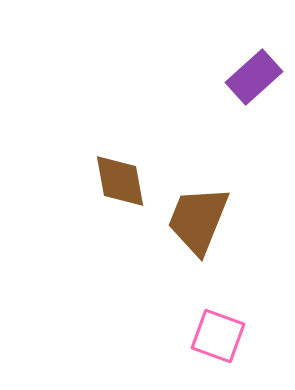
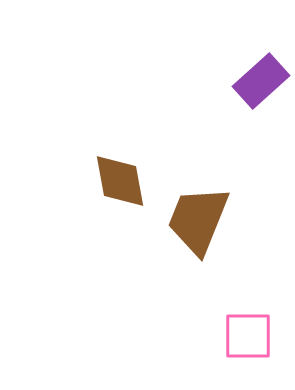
purple rectangle: moved 7 px right, 4 px down
pink square: moved 30 px right; rotated 20 degrees counterclockwise
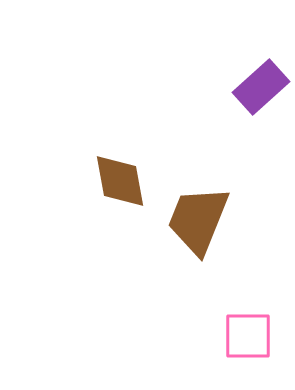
purple rectangle: moved 6 px down
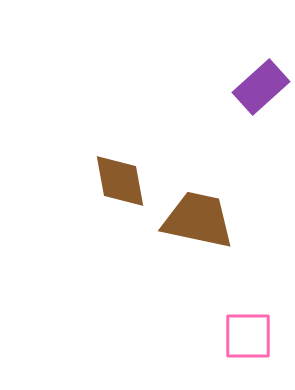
brown trapezoid: rotated 80 degrees clockwise
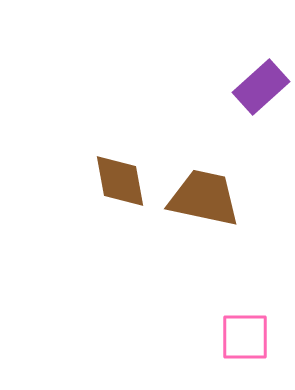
brown trapezoid: moved 6 px right, 22 px up
pink square: moved 3 px left, 1 px down
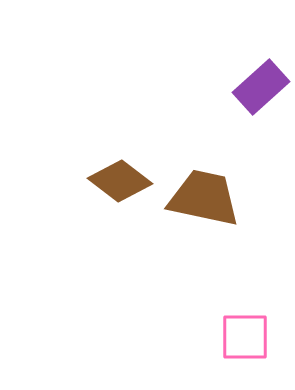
brown diamond: rotated 42 degrees counterclockwise
